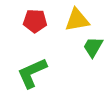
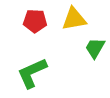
yellow triangle: moved 3 px left, 1 px up
green trapezoid: moved 2 px right, 1 px down
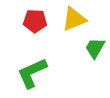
yellow triangle: rotated 12 degrees counterclockwise
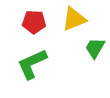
red pentagon: moved 1 px left, 1 px down
green L-shape: moved 9 px up
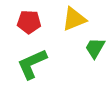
red pentagon: moved 5 px left
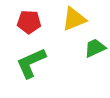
green trapezoid: rotated 35 degrees clockwise
green L-shape: moved 1 px left, 1 px up
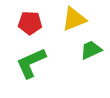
red pentagon: moved 1 px right, 1 px down
green trapezoid: moved 4 px left, 2 px down
